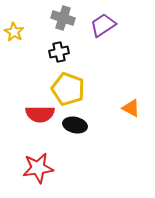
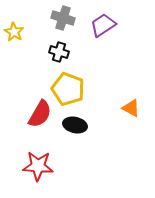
black cross: rotated 30 degrees clockwise
red semicircle: rotated 60 degrees counterclockwise
red star: moved 2 px up; rotated 12 degrees clockwise
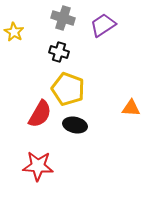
orange triangle: rotated 24 degrees counterclockwise
